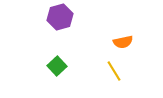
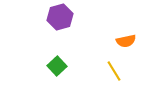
orange semicircle: moved 3 px right, 1 px up
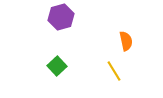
purple hexagon: moved 1 px right
orange semicircle: rotated 90 degrees counterclockwise
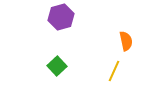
yellow line: rotated 55 degrees clockwise
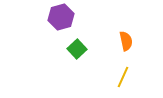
green square: moved 20 px right, 17 px up
yellow line: moved 9 px right, 6 px down
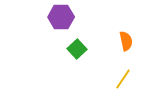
purple hexagon: rotated 15 degrees clockwise
yellow line: moved 2 px down; rotated 10 degrees clockwise
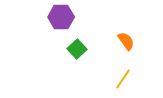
orange semicircle: rotated 24 degrees counterclockwise
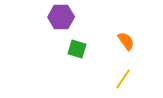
green square: rotated 30 degrees counterclockwise
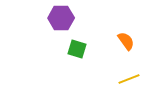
purple hexagon: moved 1 px down
yellow line: moved 6 px right; rotated 35 degrees clockwise
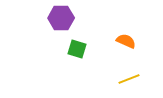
orange semicircle: rotated 30 degrees counterclockwise
